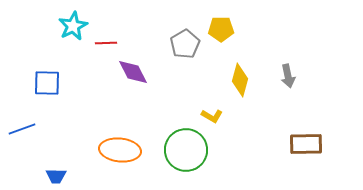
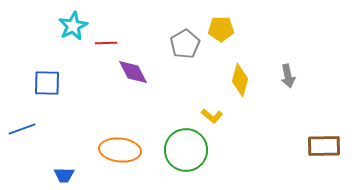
yellow L-shape: rotated 10 degrees clockwise
brown rectangle: moved 18 px right, 2 px down
blue trapezoid: moved 8 px right, 1 px up
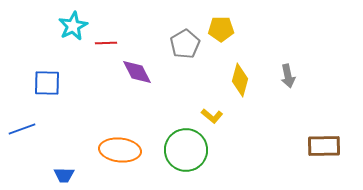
purple diamond: moved 4 px right
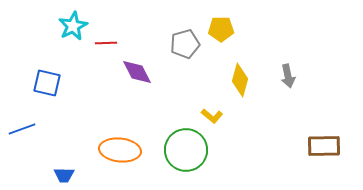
gray pentagon: rotated 16 degrees clockwise
blue square: rotated 12 degrees clockwise
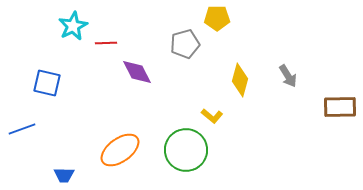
yellow pentagon: moved 4 px left, 11 px up
gray arrow: rotated 20 degrees counterclockwise
brown rectangle: moved 16 px right, 39 px up
orange ellipse: rotated 42 degrees counterclockwise
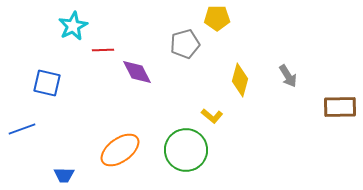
red line: moved 3 px left, 7 px down
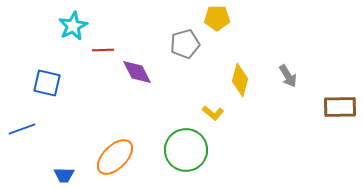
yellow L-shape: moved 1 px right, 3 px up
orange ellipse: moved 5 px left, 7 px down; rotated 9 degrees counterclockwise
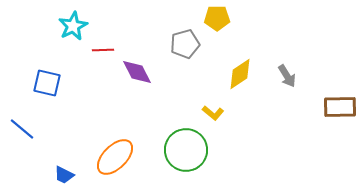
gray arrow: moved 1 px left
yellow diamond: moved 6 px up; rotated 40 degrees clockwise
blue line: rotated 60 degrees clockwise
blue trapezoid: rotated 25 degrees clockwise
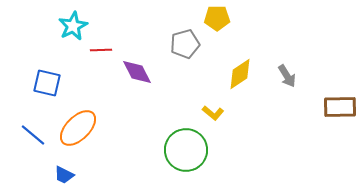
red line: moved 2 px left
blue line: moved 11 px right, 6 px down
orange ellipse: moved 37 px left, 29 px up
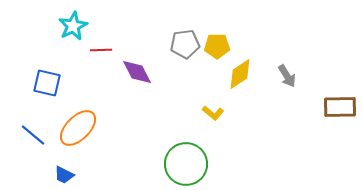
yellow pentagon: moved 28 px down
gray pentagon: rotated 8 degrees clockwise
green circle: moved 14 px down
